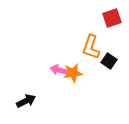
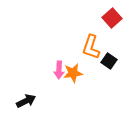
red square: rotated 24 degrees counterclockwise
pink arrow: rotated 102 degrees counterclockwise
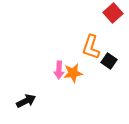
red square: moved 1 px right, 5 px up
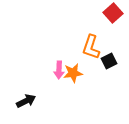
black square: rotated 28 degrees clockwise
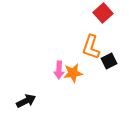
red square: moved 10 px left
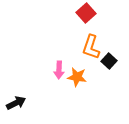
red square: moved 17 px left
black square: rotated 21 degrees counterclockwise
orange star: moved 4 px right, 4 px down; rotated 18 degrees clockwise
black arrow: moved 10 px left, 2 px down
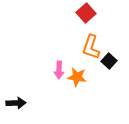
black arrow: rotated 24 degrees clockwise
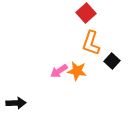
orange L-shape: moved 4 px up
black square: moved 3 px right
pink arrow: moved 1 px down; rotated 54 degrees clockwise
orange star: moved 6 px up
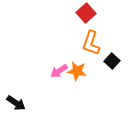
black arrow: rotated 36 degrees clockwise
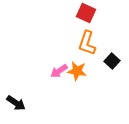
red square: rotated 24 degrees counterclockwise
orange L-shape: moved 4 px left
